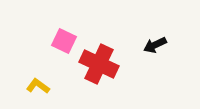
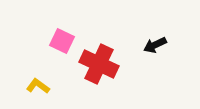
pink square: moved 2 px left
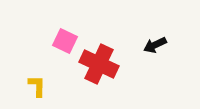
pink square: moved 3 px right
yellow L-shape: moved 1 px left; rotated 55 degrees clockwise
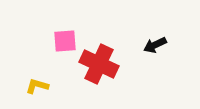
pink square: rotated 30 degrees counterclockwise
yellow L-shape: rotated 75 degrees counterclockwise
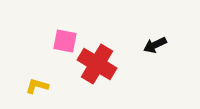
pink square: rotated 15 degrees clockwise
red cross: moved 2 px left; rotated 6 degrees clockwise
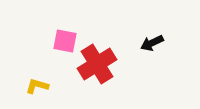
black arrow: moved 3 px left, 2 px up
red cross: rotated 27 degrees clockwise
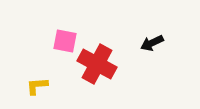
red cross: rotated 30 degrees counterclockwise
yellow L-shape: rotated 20 degrees counterclockwise
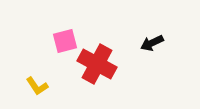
pink square: rotated 25 degrees counterclockwise
yellow L-shape: rotated 120 degrees counterclockwise
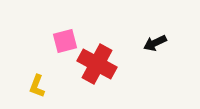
black arrow: moved 3 px right
yellow L-shape: rotated 55 degrees clockwise
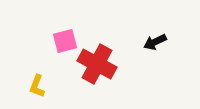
black arrow: moved 1 px up
